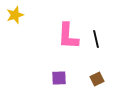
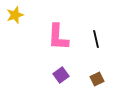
pink L-shape: moved 10 px left, 1 px down
purple square: moved 2 px right, 3 px up; rotated 35 degrees counterclockwise
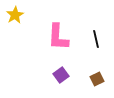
yellow star: rotated 12 degrees counterclockwise
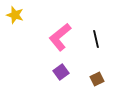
yellow star: rotated 24 degrees counterclockwise
pink L-shape: moved 2 px right; rotated 48 degrees clockwise
purple square: moved 3 px up
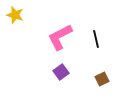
pink L-shape: rotated 12 degrees clockwise
brown square: moved 5 px right
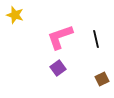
pink L-shape: rotated 8 degrees clockwise
purple square: moved 3 px left, 4 px up
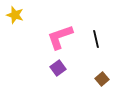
brown square: rotated 16 degrees counterclockwise
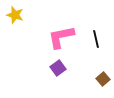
pink L-shape: moved 1 px right; rotated 8 degrees clockwise
brown square: moved 1 px right
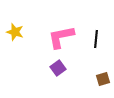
yellow star: moved 17 px down
black line: rotated 18 degrees clockwise
brown square: rotated 24 degrees clockwise
